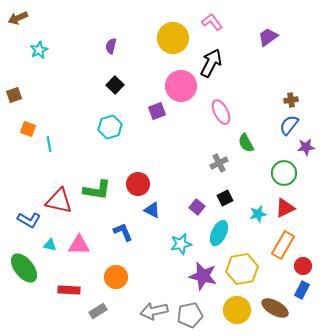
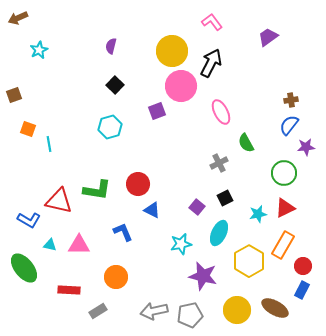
yellow circle at (173, 38): moved 1 px left, 13 px down
yellow hexagon at (242, 269): moved 7 px right, 8 px up; rotated 20 degrees counterclockwise
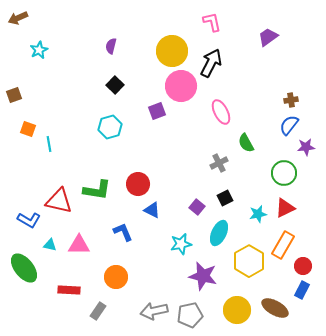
pink L-shape at (212, 22): rotated 25 degrees clockwise
gray rectangle at (98, 311): rotated 24 degrees counterclockwise
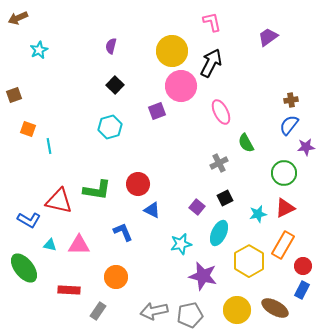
cyan line at (49, 144): moved 2 px down
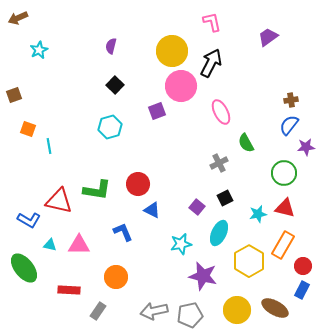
red triangle at (285, 208): rotated 40 degrees clockwise
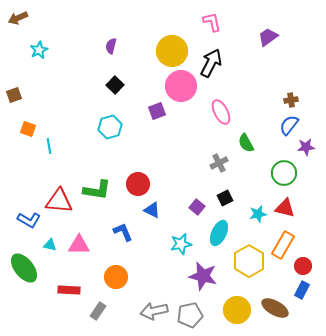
red triangle at (59, 201): rotated 8 degrees counterclockwise
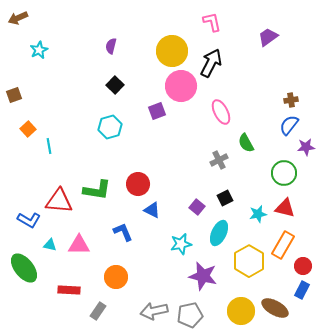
orange square at (28, 129): rotated 28 degrees clockwise
gray cross at (219, 163): moved 3 px up
yellow circle at (237, 310): moved 4 px right, 1 px down
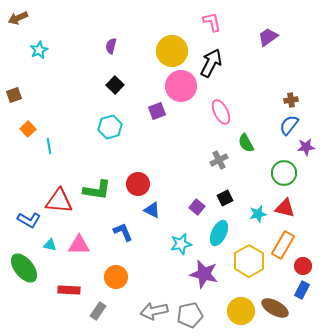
purple star at (203, 276): moved 1 px right, 2 px up
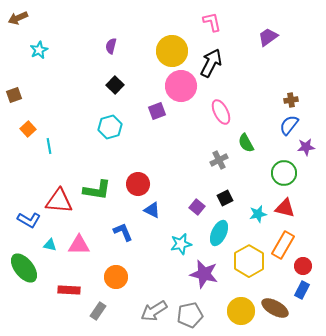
gray arrow at (154, 311): rotated 20 degrees counterclockwise
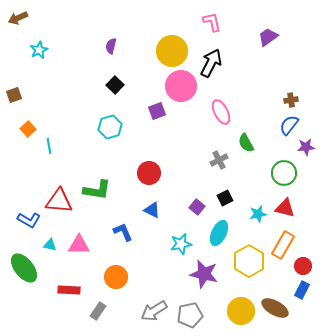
red circle at (138, 184): moved 11 px right, 11 px up
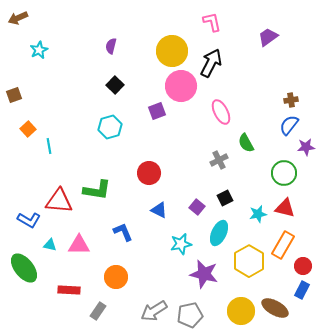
blue triangle at (152, 210): moved 7 px right
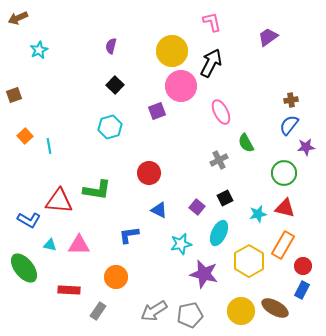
orange square at (28, 129): moved 3 px left, 7 px down
blue L-shape at (123, 232): moved 6 px right, 3 px down; rotated 75 degrees counterclockwise
